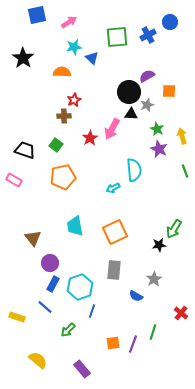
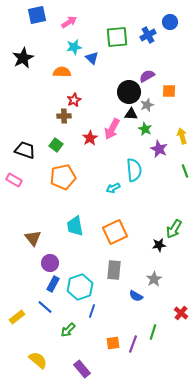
black star at (23, 58): rotated 10 degrees clockwise
green star at (157, 129): moved 12 px left
yellow rectangle at (17, 317): rotated 56 degrees counterclockwise
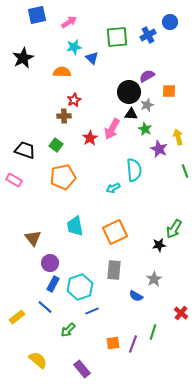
yellow arrow at (182, 136): moved 4 px left, 1 px down
blue line at (92, 311): rotated 48 degrees clockwise
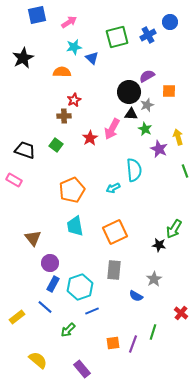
green square at (117, 37): rotated 10 degrees counterclockwise
orange pentagon at (63, 177): moved 9 px right, 13 px down; rotated 10 degrees counterclockwise
black star at (159, 245): rotated 16 degrees clockwise
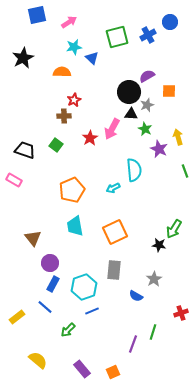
cyan hexagon at (80, 287): moved 4 px right
red cross at (181, 313): rotated 32 degrees clockwise
orange square at (113, 343): moved 29 px down; rotated 16 degrees counterclockwise
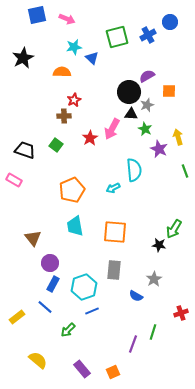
pink arrow at (69, 22): moved 2 px left, 3 px up; rotated 56 degrees clockwise
orange square at (115, 232): rotated 30 degrees clockwise
